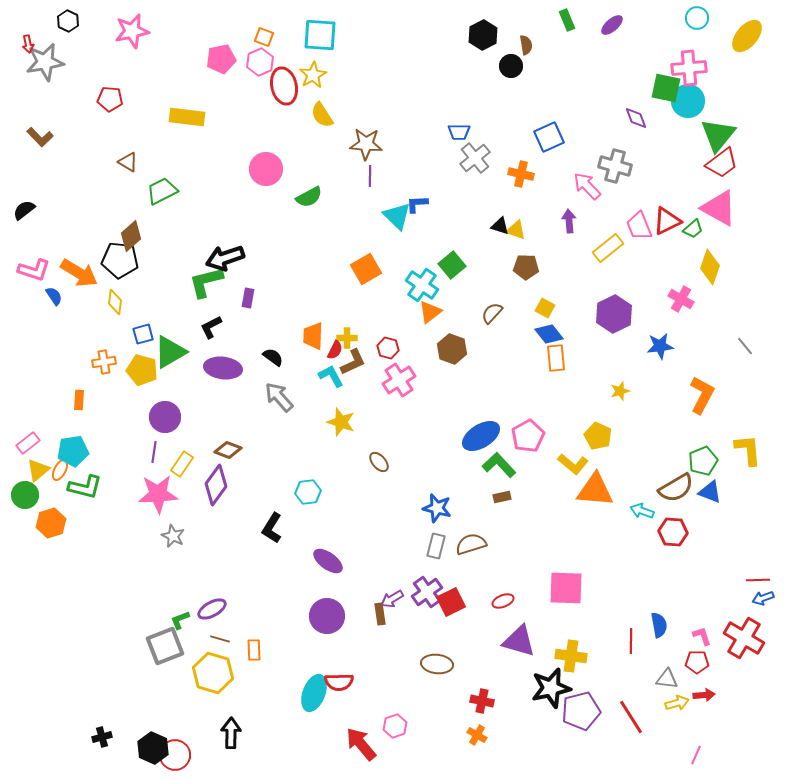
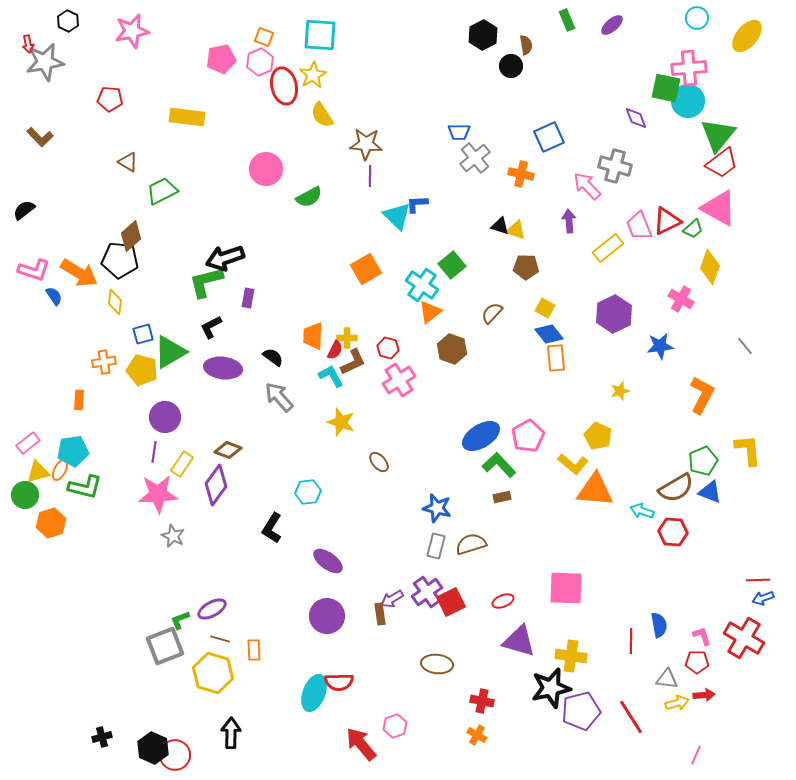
yellow triangle at (38, 470): moved 2 px down; rotated 25 degrees clockwise
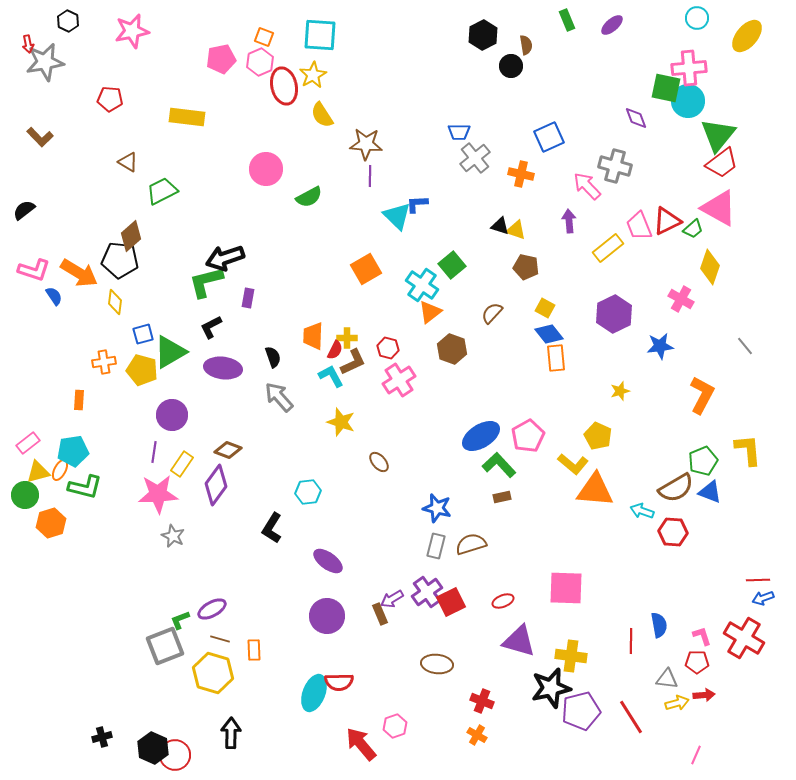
brown pentagon at (526, 267): rotated 10 degrees clockwise
black semicircle at (273, 357): rotated 35 degrees clockwise
purple circle at (165, 417): moved 7 px right, 2 px up
brown rectangle at (380, 614): rotated 15 degrees counterclockwise
red cross at (482, 701): rotated 10 degrees clockwise
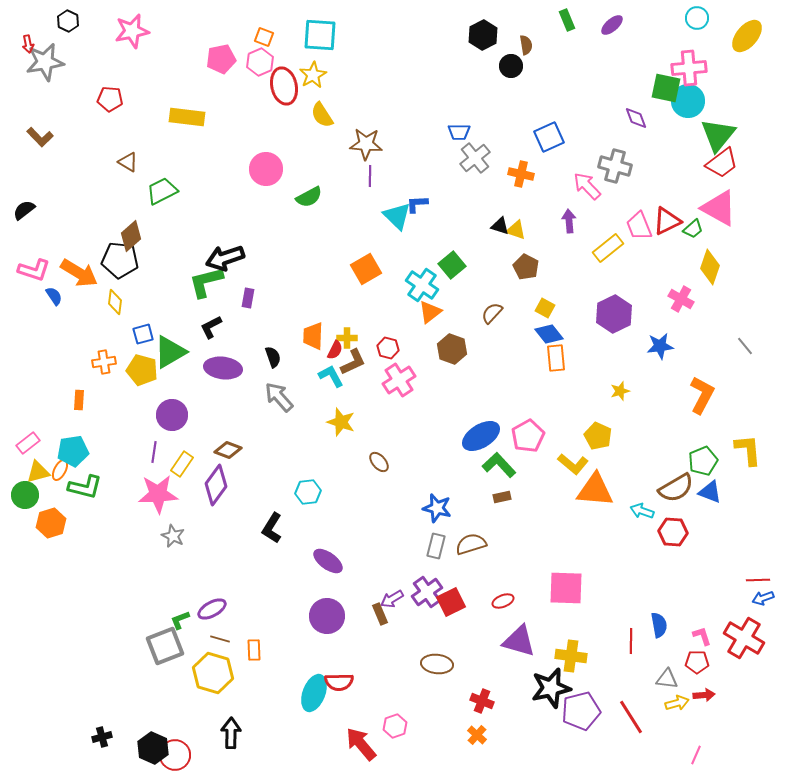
brown pentagon at (526, 267): rotated 15 degrees clockwise
orange cross at (477, 735): rotated 12 degrees clockwise
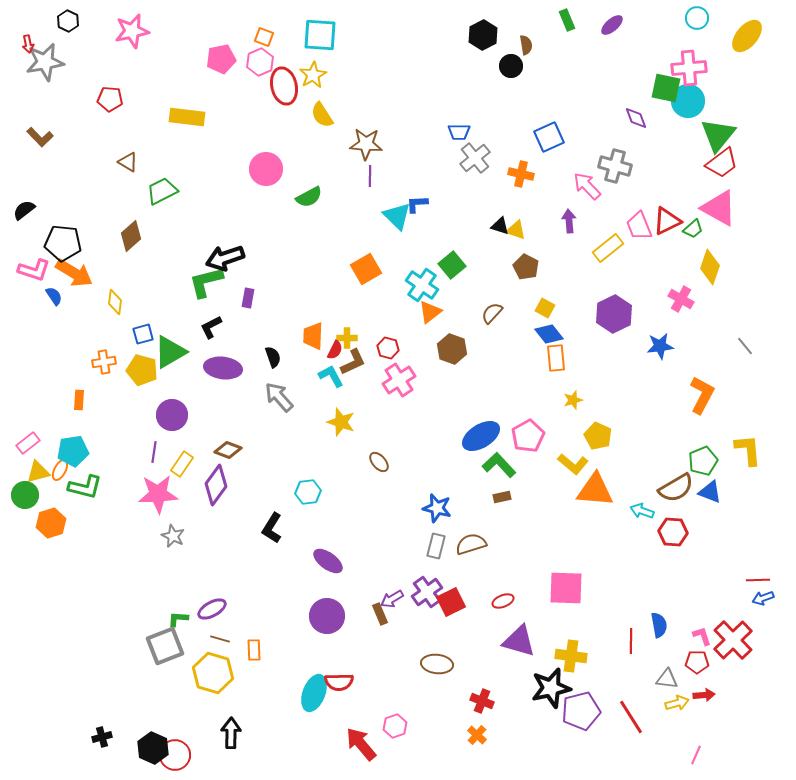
black pentagon at (120, 260): moved 57 px left, 17 px up
orange arrow at (79, 273): moved 5 px left
yellow star at (620, 391): moved 47 px left, 9 px down
green L-shape at (180, 620): moved 2 px left, 1 px up; rotated 25 degrees clockwise
red cross at (744, 638): moved 11 px left, 2 px down; rotated 15 degrees clockwise
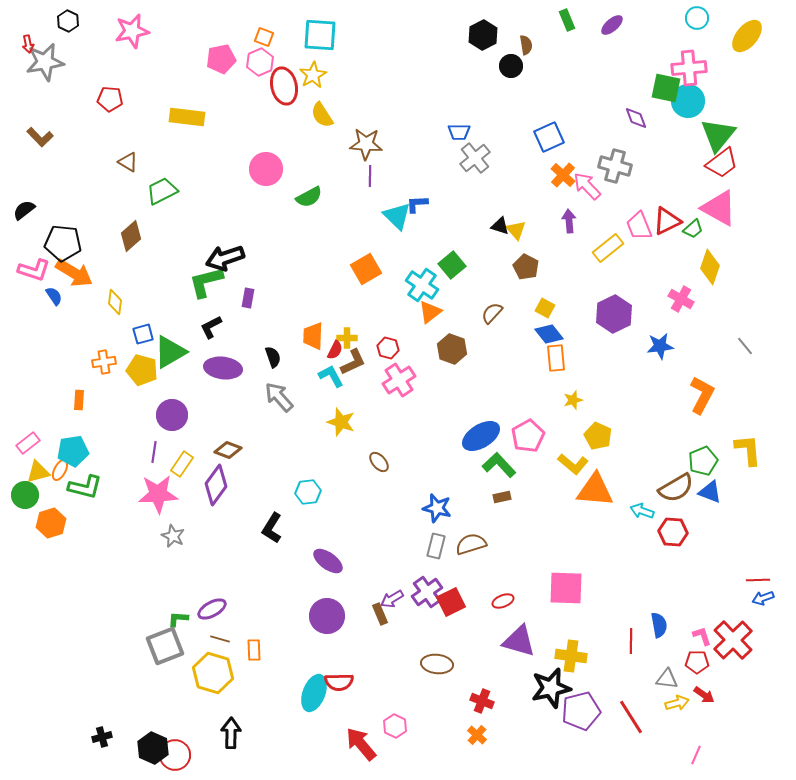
orange cross at (521, 174): moved 42 px right, 1 px down; rotated 30 degrees clockwise
yellow triangle at (516, 230): rotated 30 degrees clockwise
red arrow at (704, 695): rotated 40 degrees clockwise
pink hexagon at (395, 726): rotated 15 degrees counterclockwise
